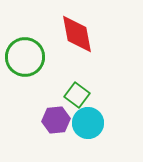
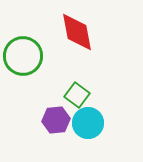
red diamond: moved 2 px up
green circle: moved 2 px left, 1 px up
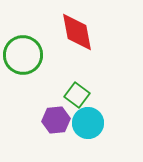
green circle: moved 1 px up
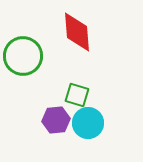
red diamond: rotated 6 degrees clockwise
green circle: moved 1 px down
green square: rotated 20 degrees counterclockwise
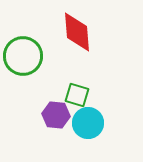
purple hexagon: moved 5 px up; rotated 12 degrees clockwise
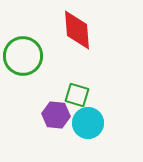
red diamond: moved 2 px up
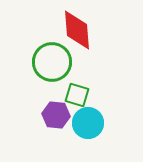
green circle: moved 29 px right, 6 px down
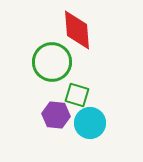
cyan circle: moved 2 px right
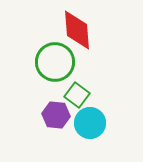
green circle: moved 3 px right
green square: rotated 20 degrees clockwise
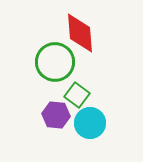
red diamond: moved 3 px right, 3 px down
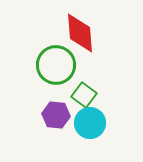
green circle: moved 1 px right, 3 px down
green square: moved 7 px right
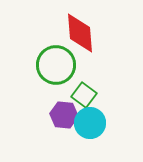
purple hexagon: moved 8 px right
